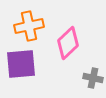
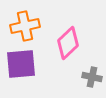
orange cross: moved 4 px left
gray cross: moved 1 px left, 1 px up
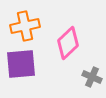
gray cross: rotated 12 degrees clockwise
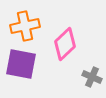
pink diamond: moved 3 px left, 1 px down
purple square: rotated 16 degrees clockwise
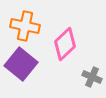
orange cross: rotated 24 degrees clockwise
purple square: rotated 28 degrees clockwise
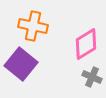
orange cross: moved 8 px right
pink diamond: moved 21 px right; rotated 12 degrees clockwise
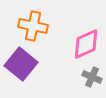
pink diamond: rotated 8 degrees clockwise
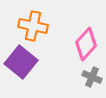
pink diamond: rotated 24 degrees counterclockwise
purple square: moved 2 px up
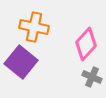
orange cross: moved 1 px right, 1 px down
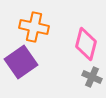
pink diamond: rotated 28 degrees counterclockwise
purple square: rotated 16 degrees clockwise
